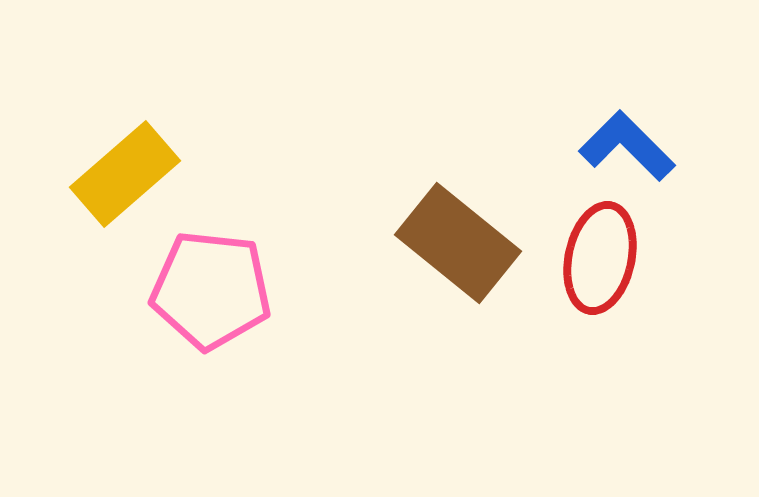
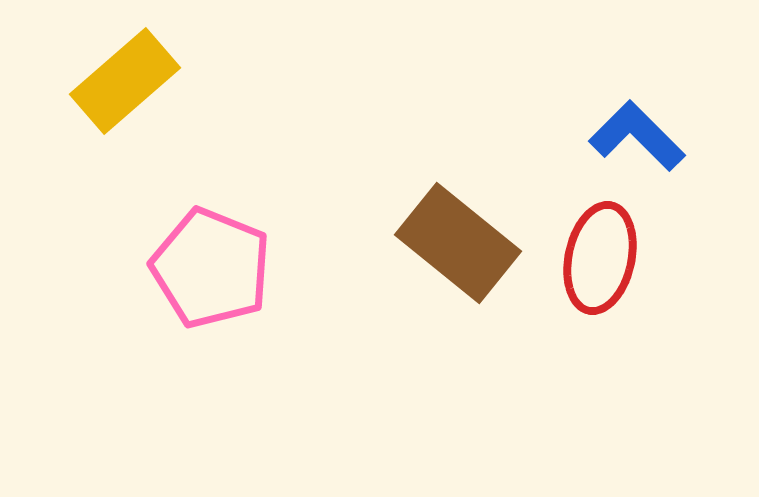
blue L-shape: moved 10 px right, 10 px up
yellow rectangle: moved 93 px up
pink pentagon: moved 22 px up; rotated 16 degrees clockwise
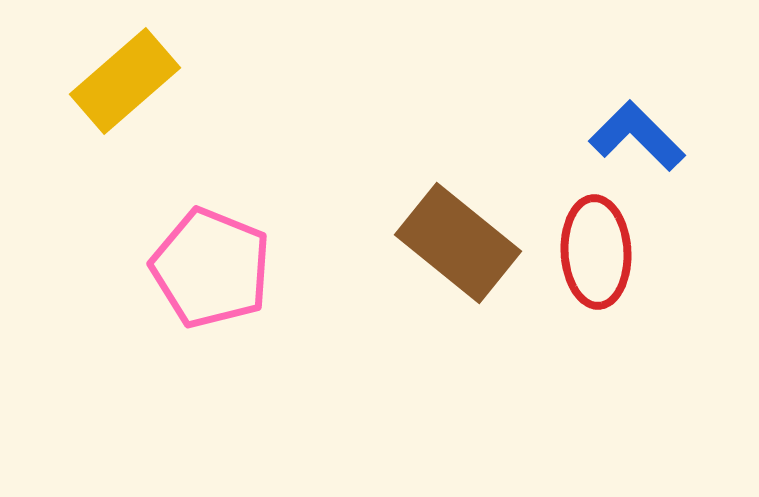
red ellipse: moved 4 px left, 6 px up; rotated 15 degrees counterclockwise
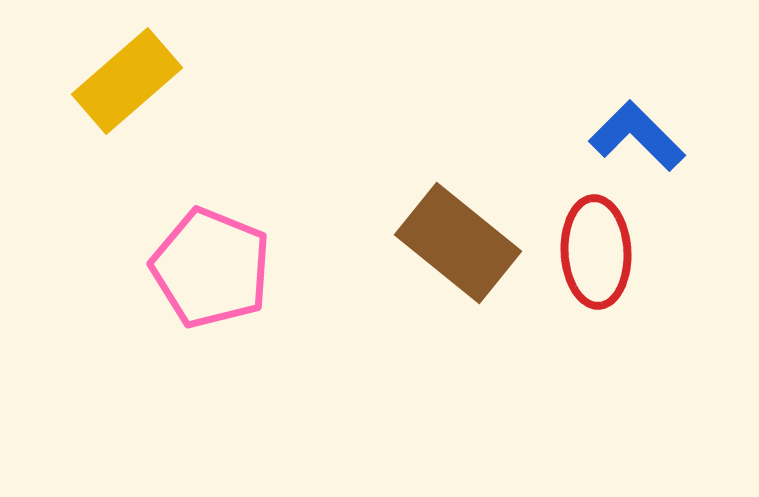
yellow rectangle: moved 2 px right
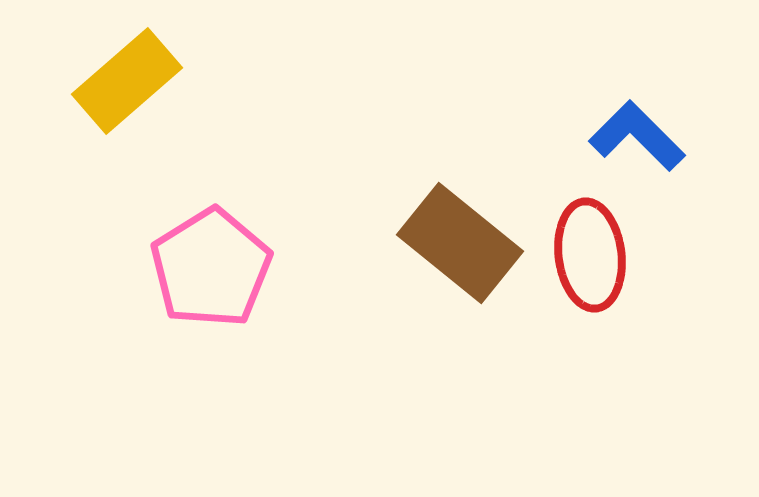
brown rectangle: moved 2 px right
red ellipse: moved 6 px left, 3 px down; rotated 4 degrees counterclockwise
pink pentagon: rotated 18 degrees clockwise
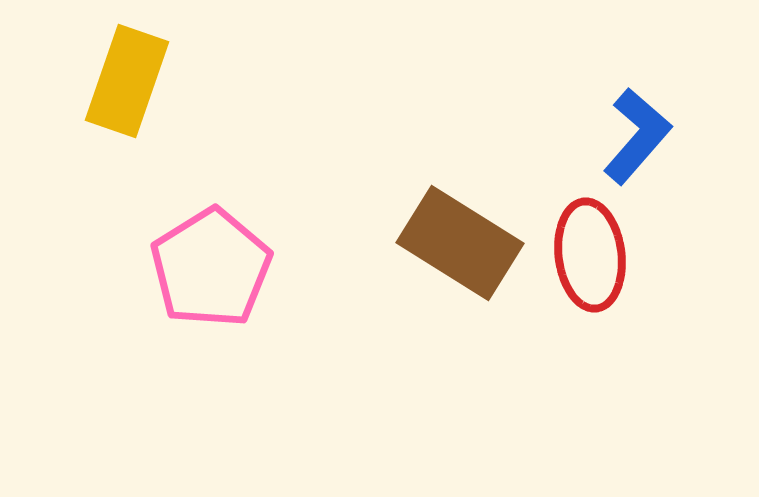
yellow rectangle: rotated 30 degrees counterclockwise
blue L-shape: rotated 86 degrees clockwise
brown rectangle: rotated 7 degrees counterclockwise
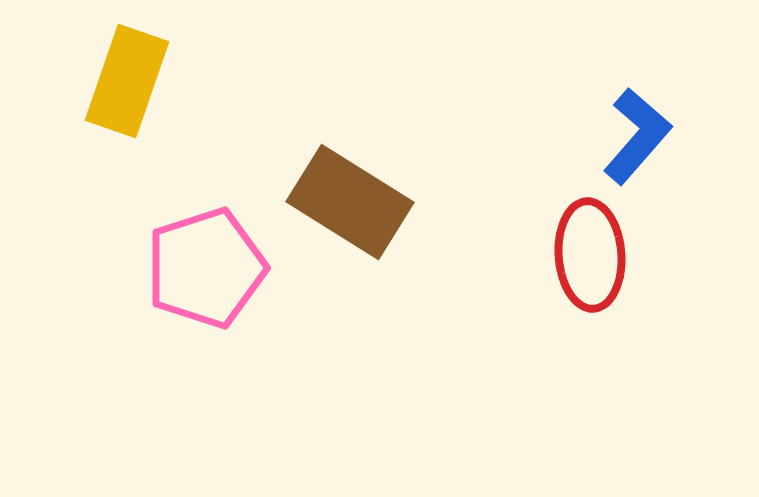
brown rectangle: moved 110 px left, 41 px up
red ellipse: rotated 3 degrees clockwise
pink pentagon: moved 5 px left; rotated 14 degrees clockwise
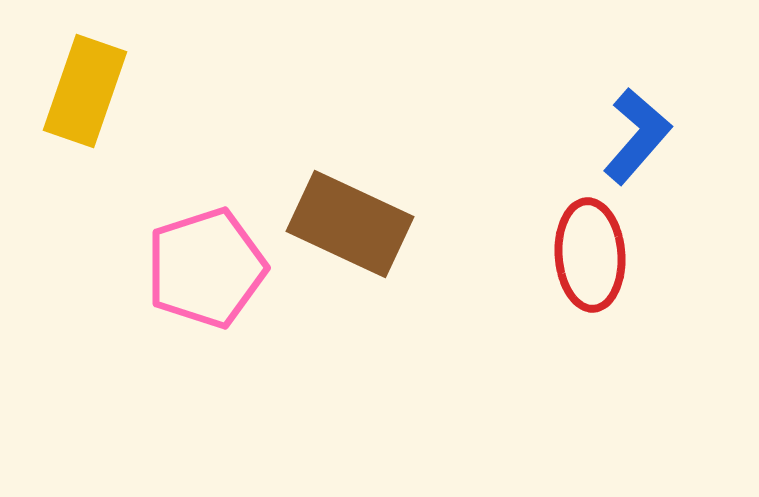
yellow rectangle: moved 42 px left, 10 px down
brown rectangle: moved 22 px down; rotated 7 degrees counterclockwise
